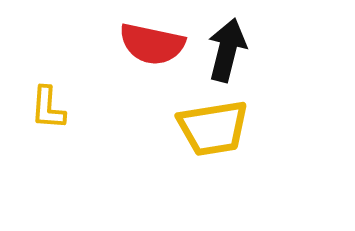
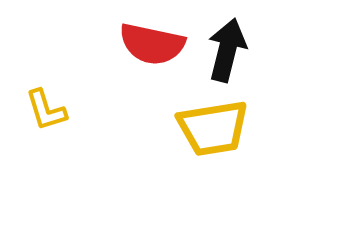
yellow L-shape: moved 2 px left, 2 px down; rotated 21 degrees counterclockwise
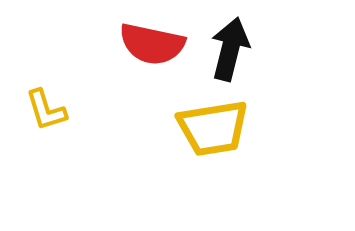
black arrow: moved 3 px right, 1 px up
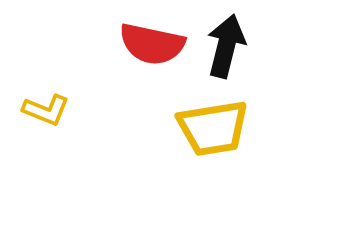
black arrow: moved 4 px left, 3 px up
yellow L-shape: rotated 51 degrees counterclockwise
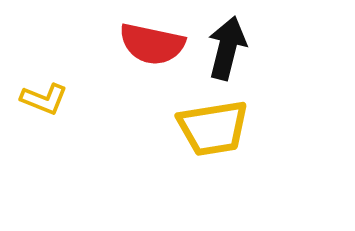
black arrow: moved 1 px right, 2 px down
yellow L-shape: moved 2 px left, 11 px up
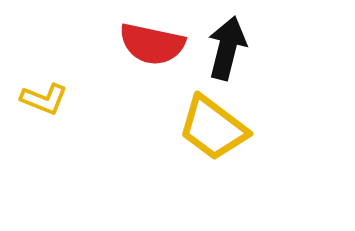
yellow trapezoid: rotated 46 degrees clockwise
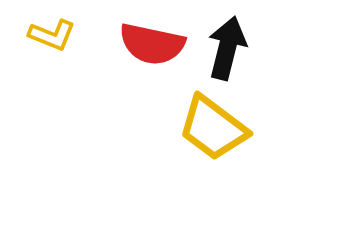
yellow L-shape: moved 8 px right, 64 px up
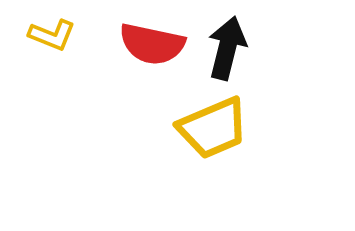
yellow trapezoid: rotated 60 degrees counterclockwise
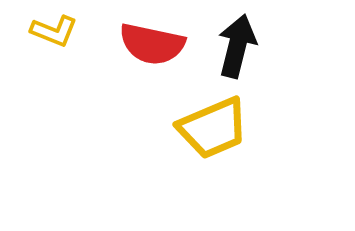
yellow L-shape: moved 2 px right, 4 px up
black arrow: moved 10 px right, 2 px up
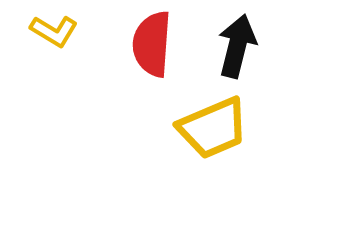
yellow L-shape: rotated 9 degrees clockwise
red semicircle: rotated 82 degrees clockwise
